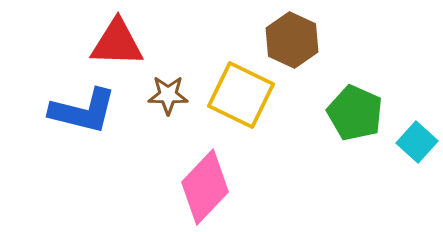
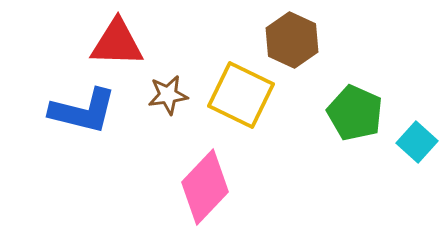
brown star: rotated 9 degrees counterclockwise
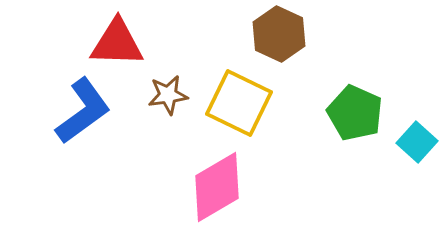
brown hexagon: moved 13 px left, 6 px up
yellow square: moved 2 px left, 8 px down
blue L-shape: rotated 50 degrees counterclockwise
pink diamond: moved 12 px right; rotated 16 degrees clockwise
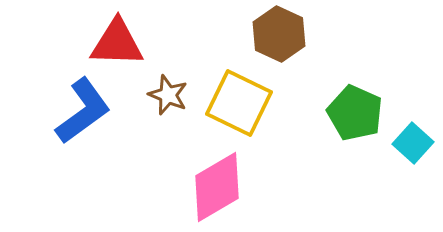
brown star: rotated 30 degrees clockwise
cyan square: moved 4 px left, 1 px down
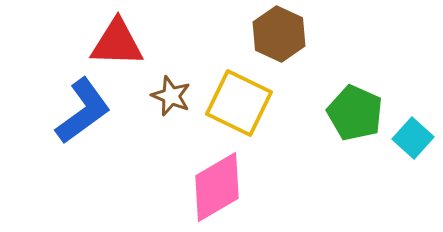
brown star: moved 3 px right, 1 px down
cyan square: moved 5 px up
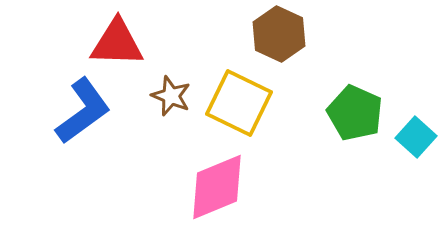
cyan square: moved 3 px right, 1 px up
pink diamond: rotated 8 degrees clockwise
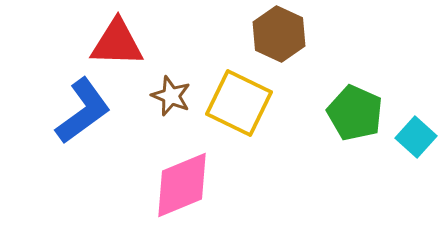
pink diamond: moved 35 px left, 2 px up
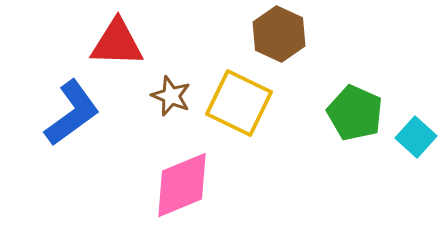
blue L-shape: moved 11 px left, 2 px down
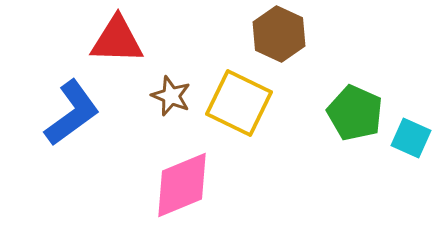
red triangle: moved 3 px up
cyan square: moved 5 px left, 1 px down; rotated 18 degrees counterclockwise
